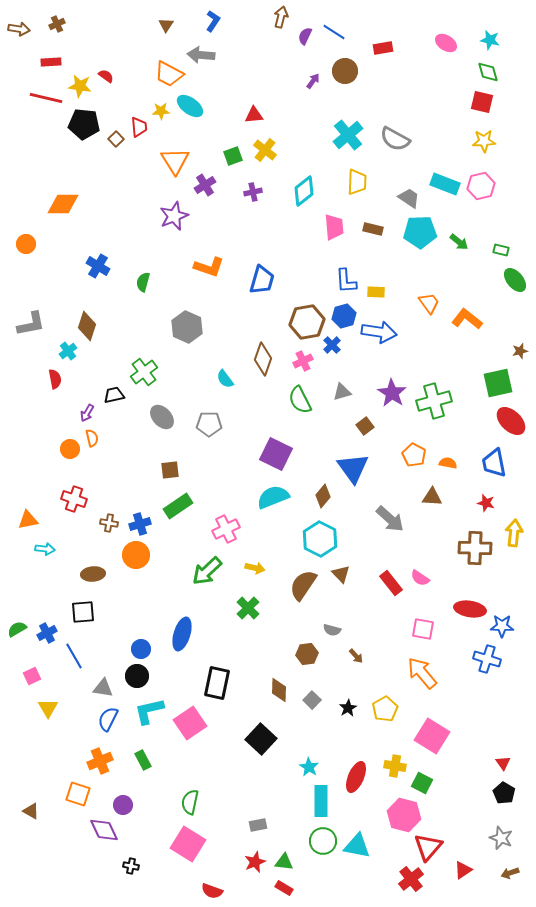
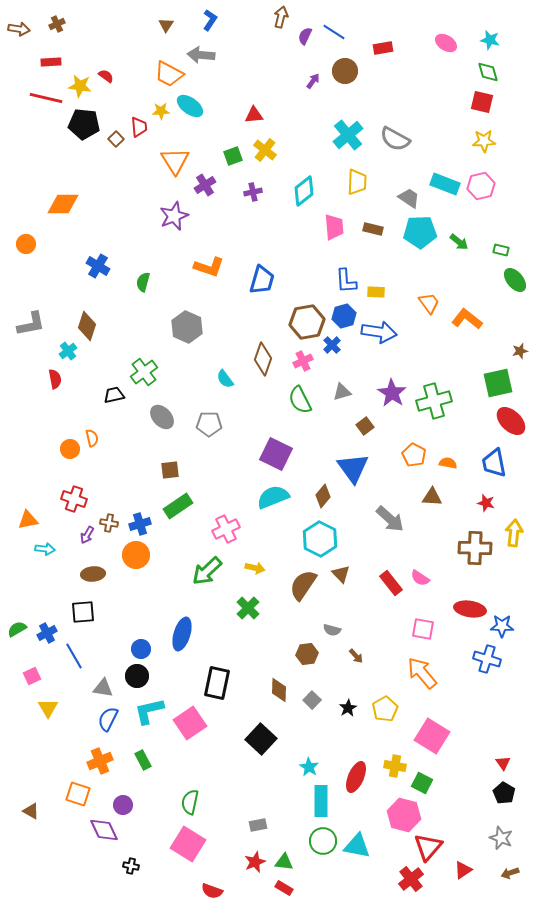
blue L-shape at (213, 21): moved 3 px left, 1 px up
purple arrow at (87, 413): moved 122 px down
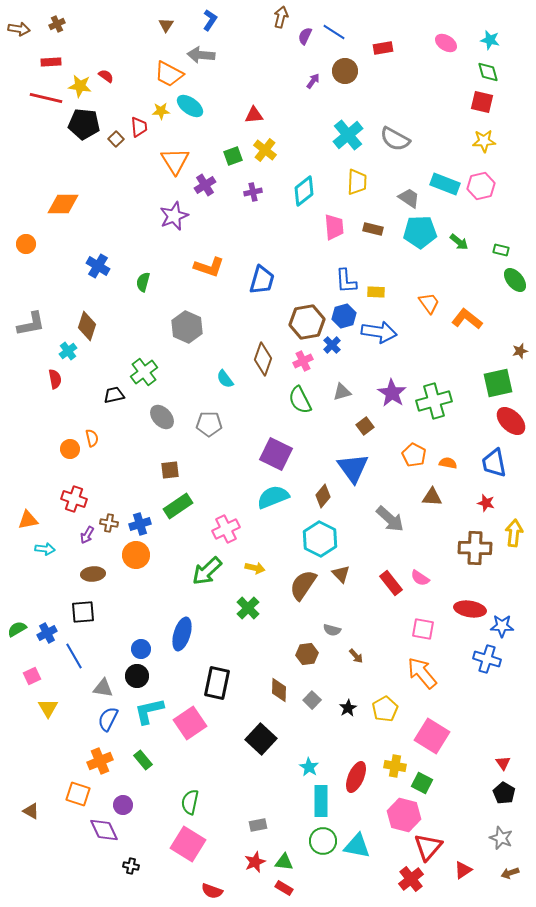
green rectangle at (143, 760): rotated 12 degrees counterclockwise
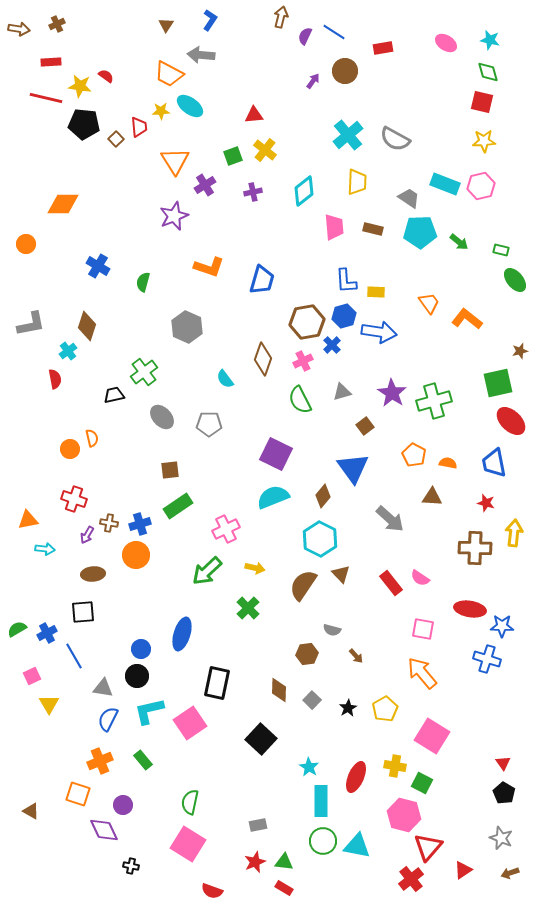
yellow triangle at (48, 708): moved 1 px right, 4 px up
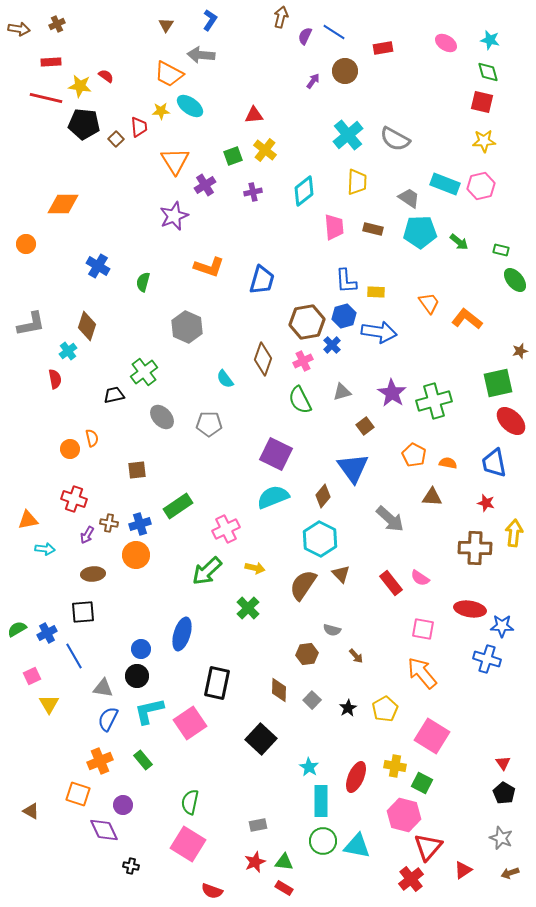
brown square at (170, 470): moved 33 px left
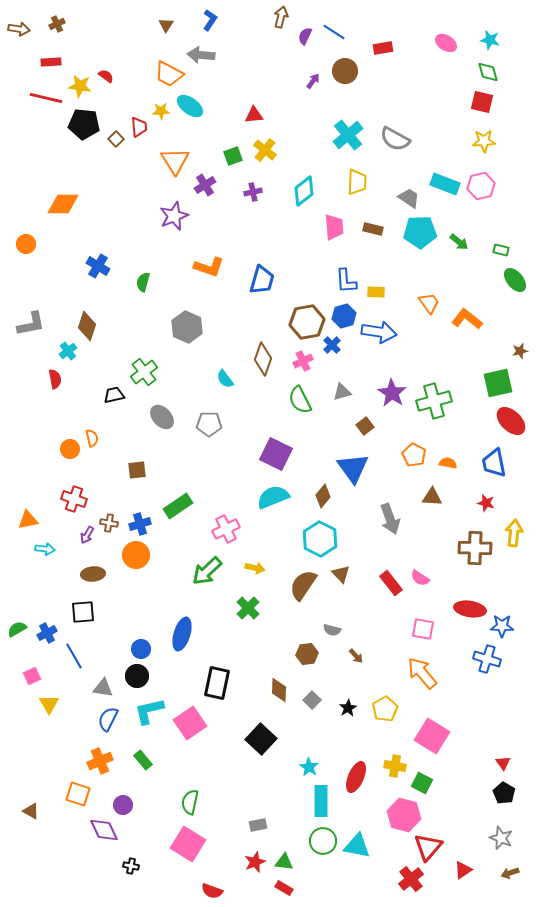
gray arrow at (390, 519): rotated 28 degrees clockwise
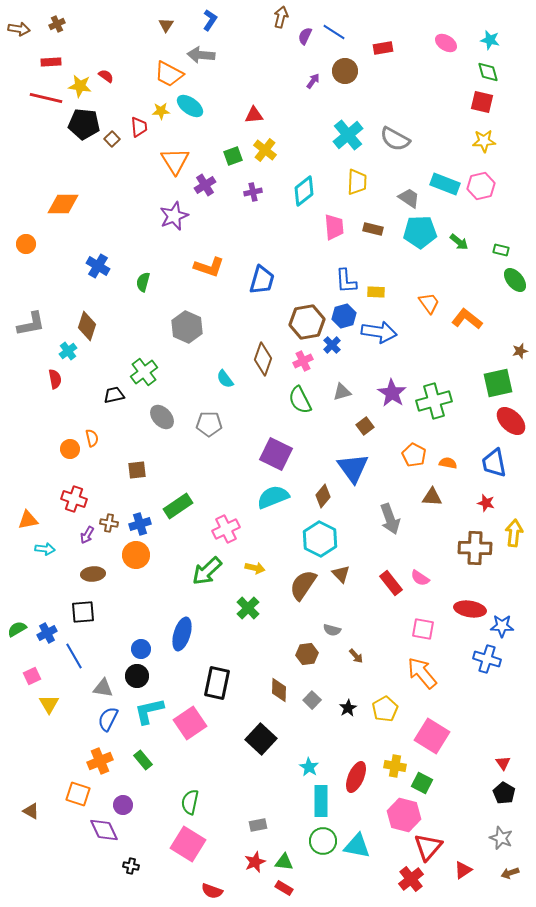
brown square at (116, 139): moved 4 px left
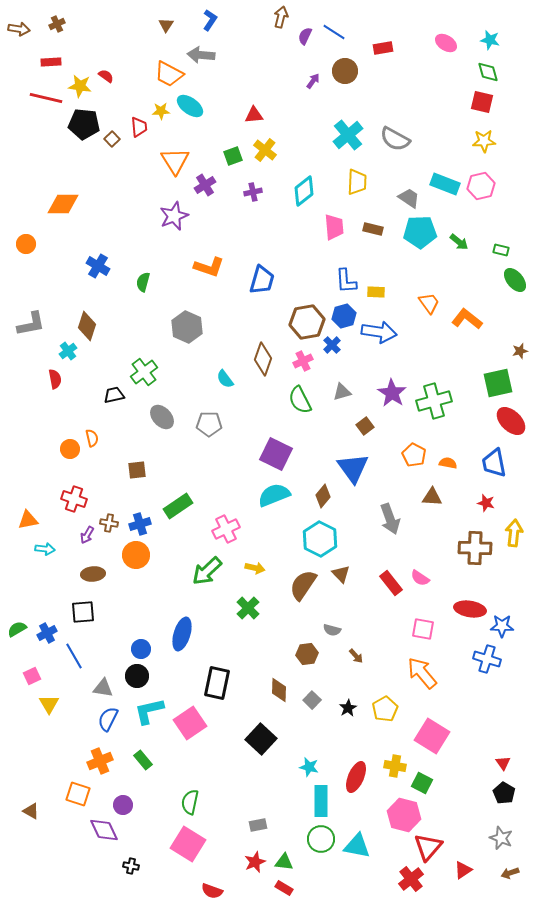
cyan semicircle at (273, 497): moved 1 px right, 2 px up
cyan star at (309, 767): rotated 18 degrees counterclockwise
green circle at (323, 841): moved 2 px left, 2 px up
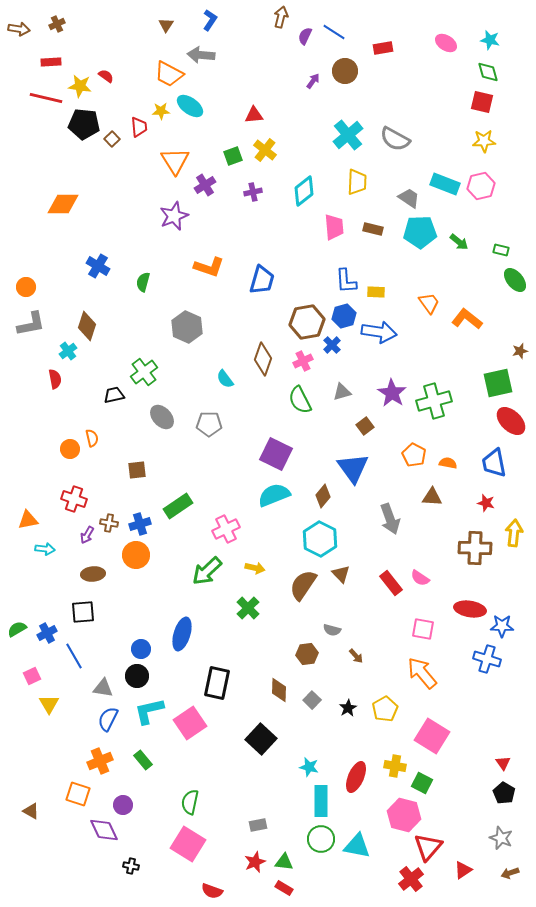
orange circle at (26, 244): moved 43 px down
